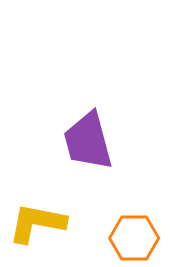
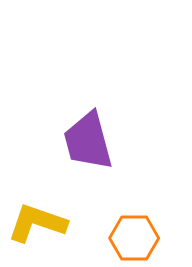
yellow L-shape: rotated 8 degrees clockwise
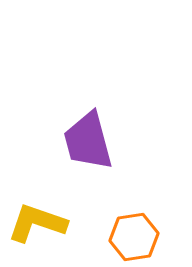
orange hexagon: moved 1 px up; rotated 9 degrees counterclockwise
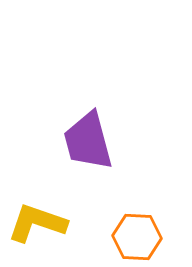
orange hexagon: moved 3 px right; rotated 12 degrees clockwise
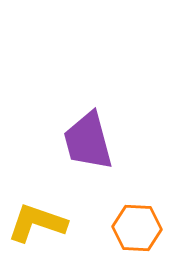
orange hexagon: moved 9 px up
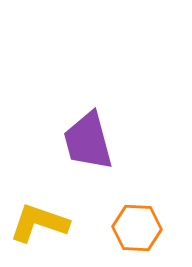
yellow L-shape: moved 2 px right
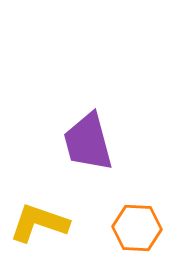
purple trapezoid: moved 1 px down
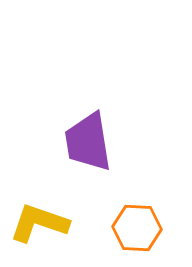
purple trapezoid: rotated 6 degrees clockwise
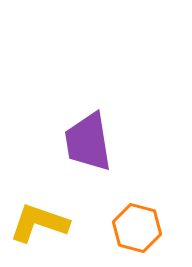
orange hexagon: rotated 12 degrees clockwise
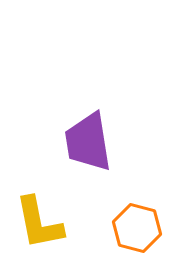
yellow L-shape: rotated 120 degrees counterclockwise
